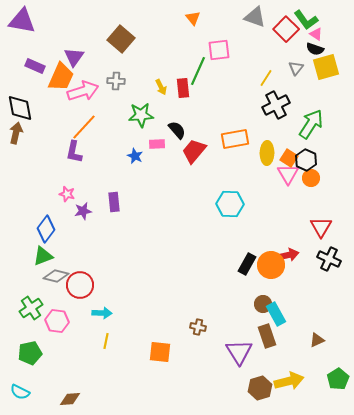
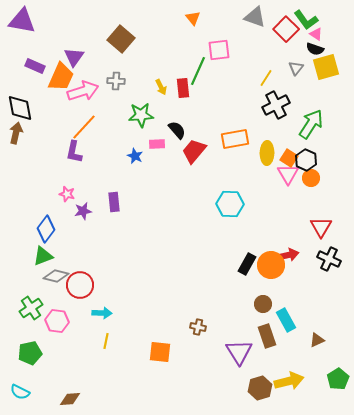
cyan rectangle at (276, 314): moved 10 px right, 6 px down
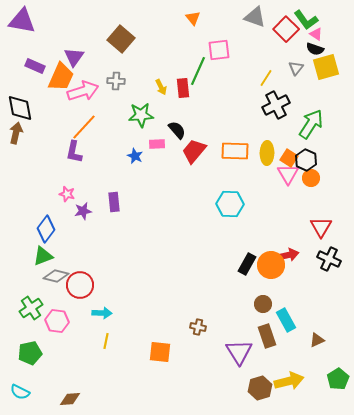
orange rectangle at (235, 139): moved 12 px down; rotated 12 degrees clockwise
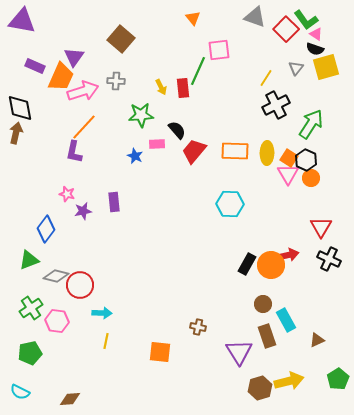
green triangle at (43, 256): moved 14 px left, 4 px down
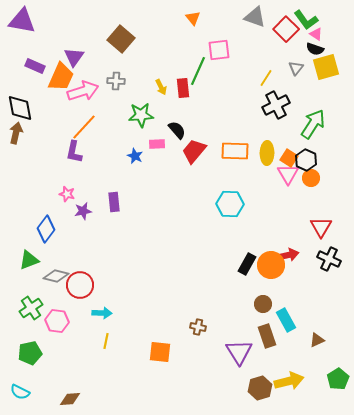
green arrow at (311, 124): moved 2 px right
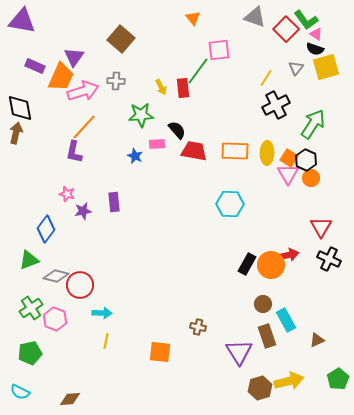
green line at (198, 71): rotated 12 degrees clockwise
red trapezoid at (194, 151): rotated 60 degrees clockwise
pink hexagon at (57, 321): moved 2 px left, 2 px up; rotated 15 degrees clockwise
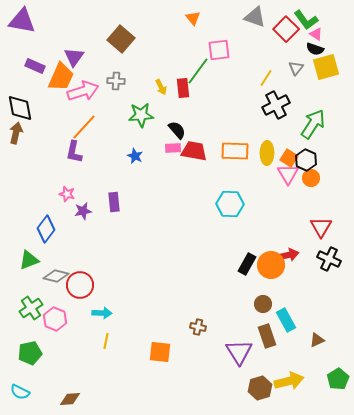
pink rectangle at (157, 144): moved 16 px right, 4 px down
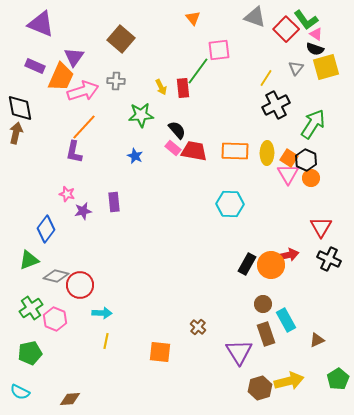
purple triangle at (22, 21): moved 19 px right, 3 px down; rotated 12 degrees clockwise
pink rectangle at (173, 148): rotated 42 degrees clockwise
brown cross at (198, 327): rotated 28 degrees clockwise
brown rectangle at (267, 336): moved 1 px left, 2 px up
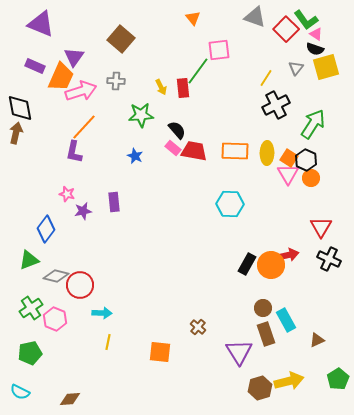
pink arrow at (83, 91): moved 2 px left
brown circle at (263, 304): moved 4 px down
yellow line at (106, 341): moved 2 px right, 1 px down
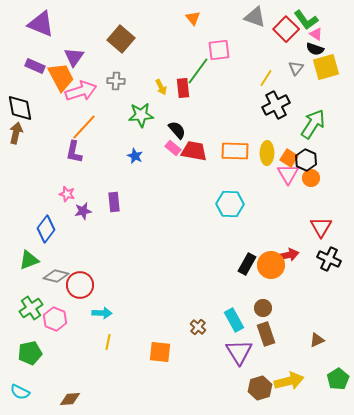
orange trapezoid at (61, 77): rotated 52 degrees counterclockwise
cyan rectangle at (286, 320): moved 52 px left
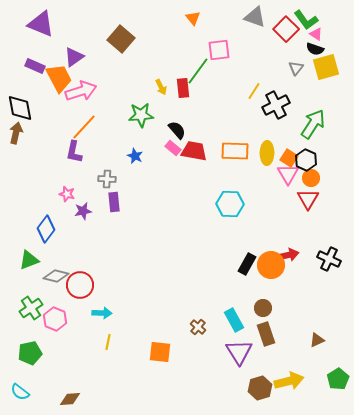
purple triangle at (74, 57): rotated 20 degrees clockwise
orange trapezoid at (61, 77): moved 2 px left, 1 px down
yellow line at (266, 78): moved 12 px left, 13 px down
gray cross at (116, 81): moved 9 px left, 98 px down
red triangle at (321, 227): moved 13 px left, 28 px up
cyan semicircle at (20, 392): rotated 12 degrees clockwise
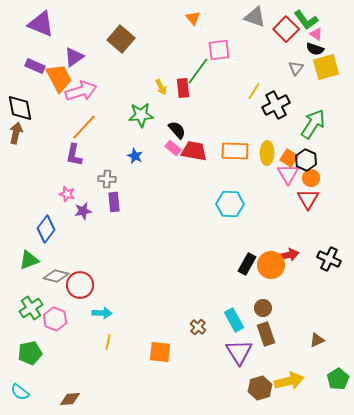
purple L-shape at (74, 152): moved 3 px down
